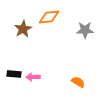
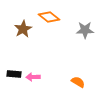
orange diamond: rotated 45 degrees clockwise
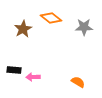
orange diamond: moved 2 px right, 1 px down
gray star: moved 1 px left, 3 px up
black rectangle: moved 4 px up
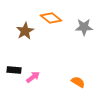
brown star: moved 2 px right, 2 px down
pink arrow: rotated 144 degrees clockwise
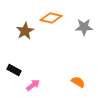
orange diamond: rotated 25 degrees counterclockwise
black rectangle: rotated 24 degrees clockwise
pink arrow: moved 8 px down
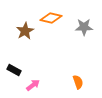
orange semicircle: rotated 40 degrees clockwise
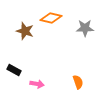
gray star: moved 1 px right, 1 px down
brown star: rotated 24 degrees counterclockwise
pink arrow: moved 4 px right, 1 px up; rotated 48 degrees clockwise
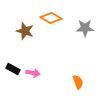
orange diamond: rotated 15 degrees clockwise
black rectangle: moved 1 px left, 1 px up
pink arrow: moved 4 px left, 11 px up
